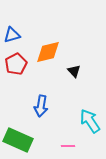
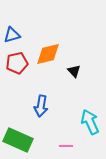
orange diamond: moved 2 px down
red pentagon: moved 1 px right, 1 px up; rotated 15 degrees clockwise
cyan arrow: moved 1 px down; rotated 10 degrees clockwise
pink line: moved 2 px left
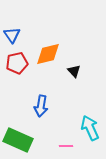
blue triangle: rotated 48 degrees counterclockwise
cyan arrow: moved 6 px down
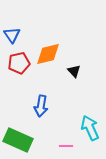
red pentagon: moved 2 px right
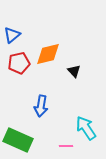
blue triangle: rotated 24 degrees clockwise
cyan arrow: moved 4 px left; rotated 10 degrees counterclockwise
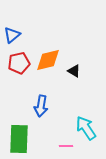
orange diamond: moved 6 px down
black triangle: rotated 16 degrees counterclockwise
green rectangle: moved 1 px right, 1 px up; rotated 68 degrees clockwise
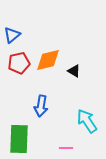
cyan arrow: moved 1 px right, 7 px up
pink line: moved 2 px down
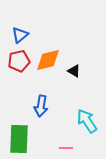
blue triangle: moved 8 px right
red pentagon: moved 2 px up
